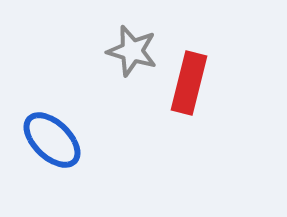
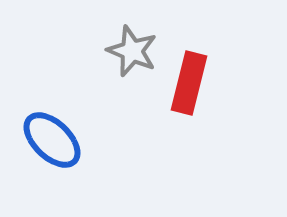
gray star: rotated 6 degrees clockwise
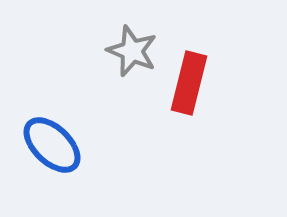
blue ellipse: moved 5 px down
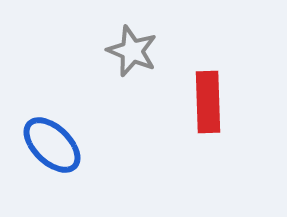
red rectangle: moved 19 px right, 19 px down; rotated 16 degrees counterclockwise
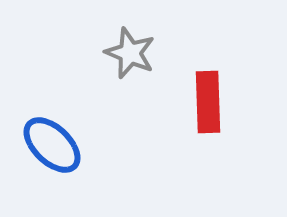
gray star: moved 2 px left, 2 px down
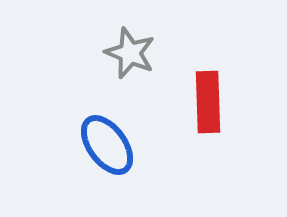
blue ellipse: moved 55 px right; rotated 10 degrees clockwise
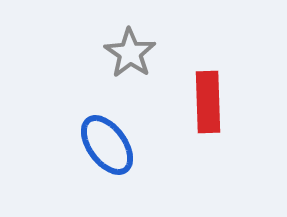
gray star: rotated 12 degrees clockwise
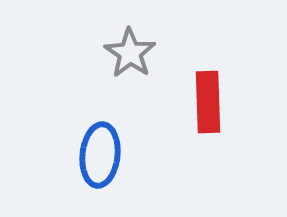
blue ellipse: moved 7 px left, 10 px down; rotated 42 degrees clockwise
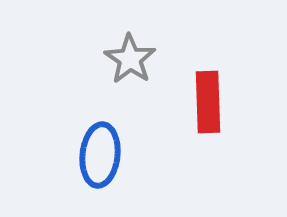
gray star: moved 6 px down
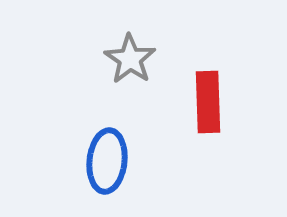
blue ellipse: moved 7 px right, 6 px down
